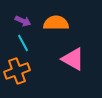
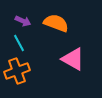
orange semicircle: rotated 20 degrees clockwise
cyan line: moved 4 px left
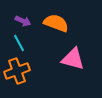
pink triangle: rotated 15 degrees counterclockwise
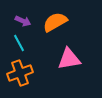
orange semicircle: moved 1 px left, 1 px up; rotated 50 degrees counterclockwise
pink triangle: moved 4 px left; rotated 25 degrees counterclockwise
orange cross: moved 3 px right, 2 px down
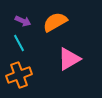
pink triangle: rotated 20 degrees counterclockwise
orange cross: moved 1 px left, 2 px down
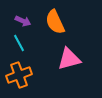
orange semicircle: rotated 85 degrees counterclockwise
pink triangle: rotated 15 degrees clockwise
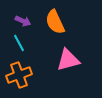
pink triangle: moved 1 px left, 1 px down
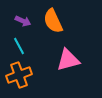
orange semicircle: moved 2 px left, 1 px up
cyan line: moved 3 px down
